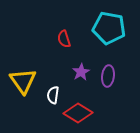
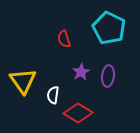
cyan pentagon: rotated 16 degrees clockwise
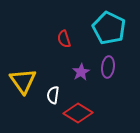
purple ellipse: moved 9 px up
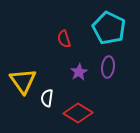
purple star: moved 2 px left
white semicircle: moved 6 px left, 3 px down
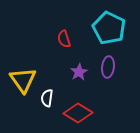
yellow triangle: moved 1 px up
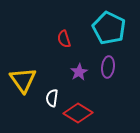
white semicircle: moved 5 px right
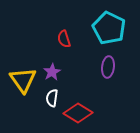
purple star: moved 27 px left
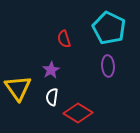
purple ellipse: moved 1 px up; rotated 10 degrees counterclockwise
purple star: moved 1 px left, 2 px up
yellow triangle: moved 5 px left, 8 px down
white semicircle: moved 1 px up
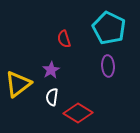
yellow triangle: moved 4 px up; rotated 28 degrees clockwise
